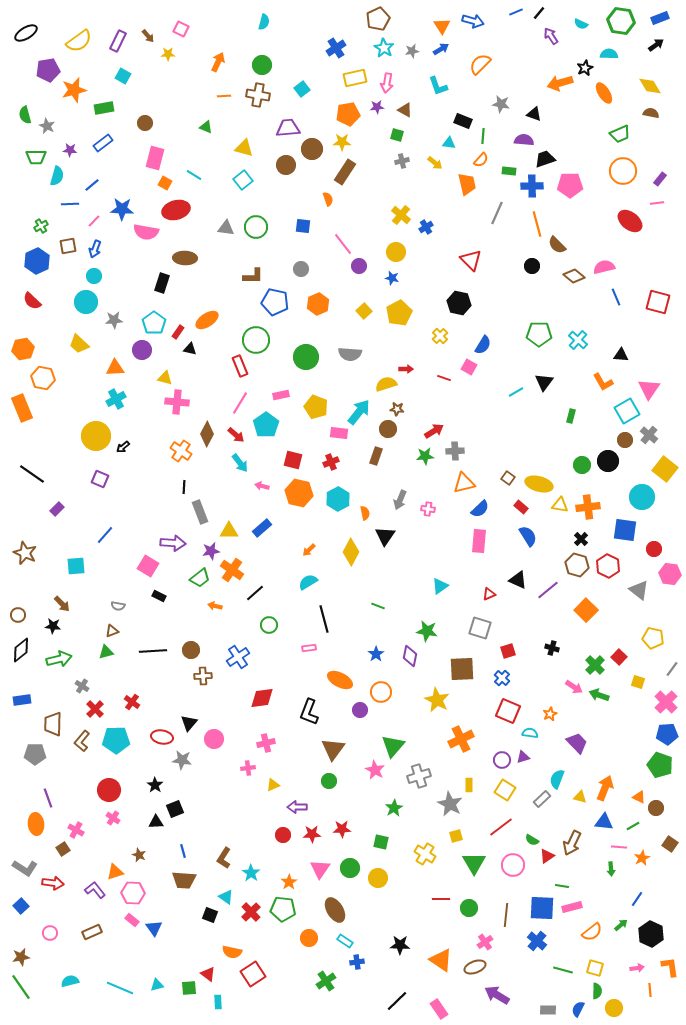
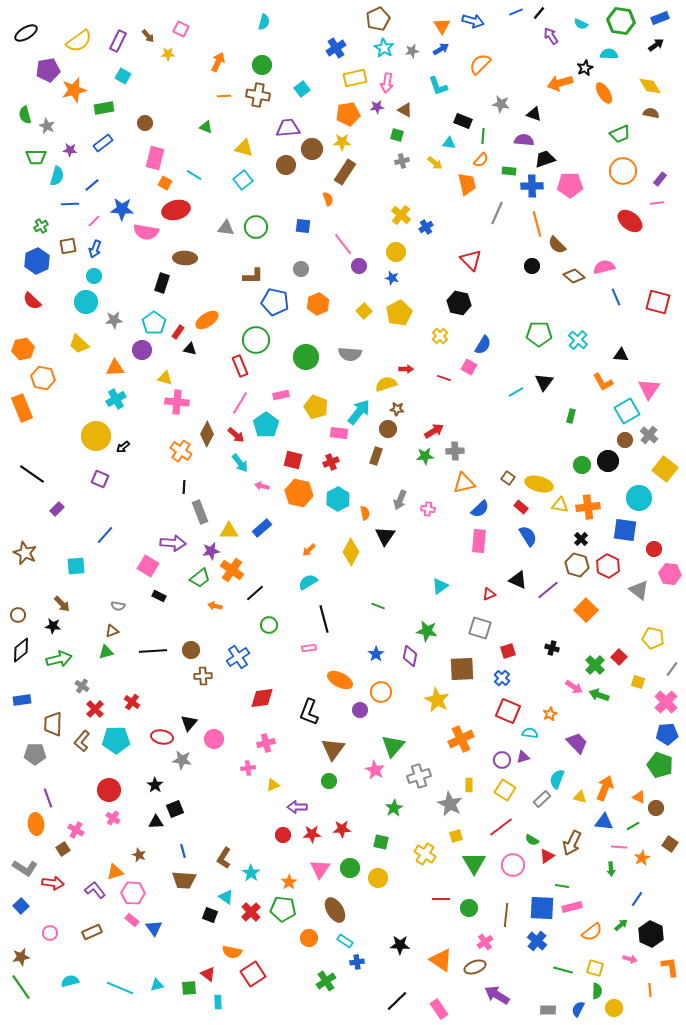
cyan circle at (642, 497): moved 3 px left, 1 px down
pink arrow at (637, 968): moved 7 px left, 9 px up; rotated 24 degrees clockwise
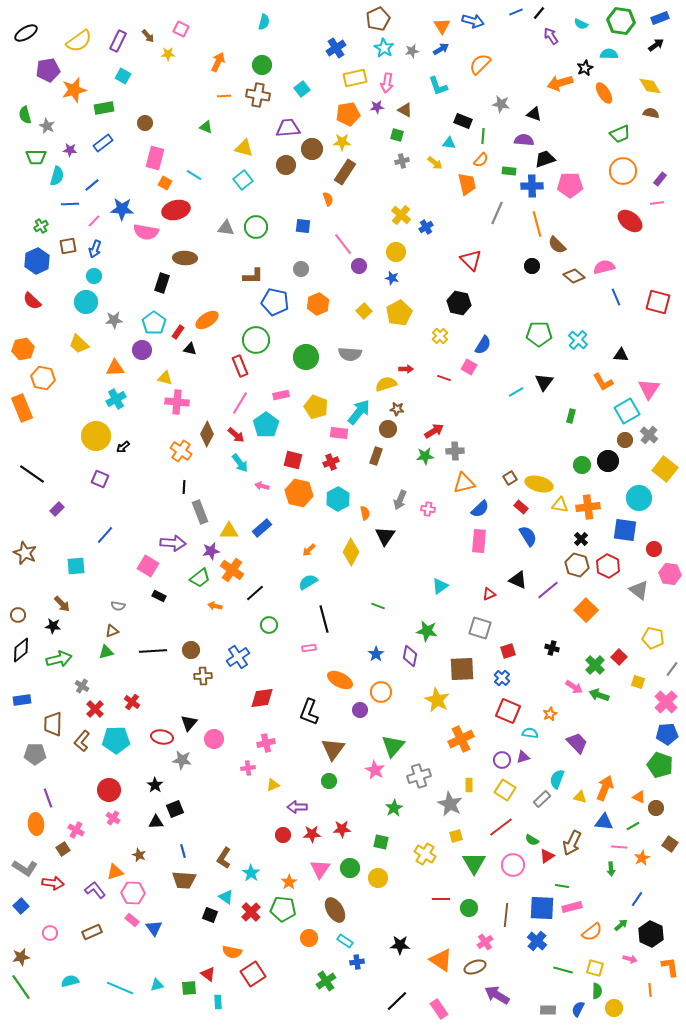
brown square at (508, 478): moved 2 px right; rotated 24 degrees clockwise
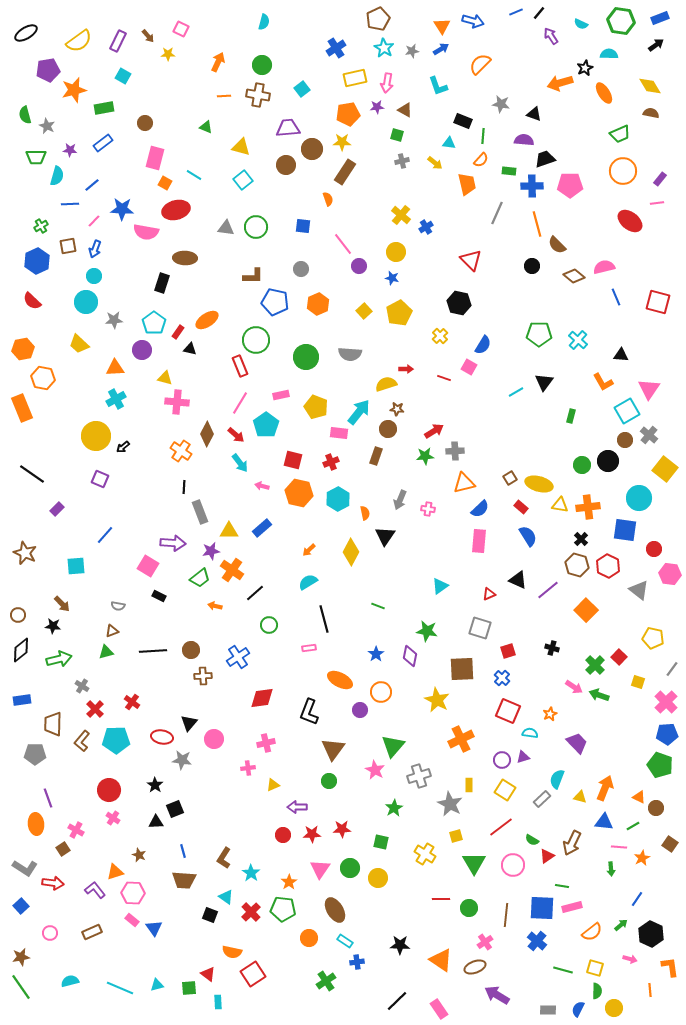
yellow triangle at (244, 148): moved 3 px left, 1 px up
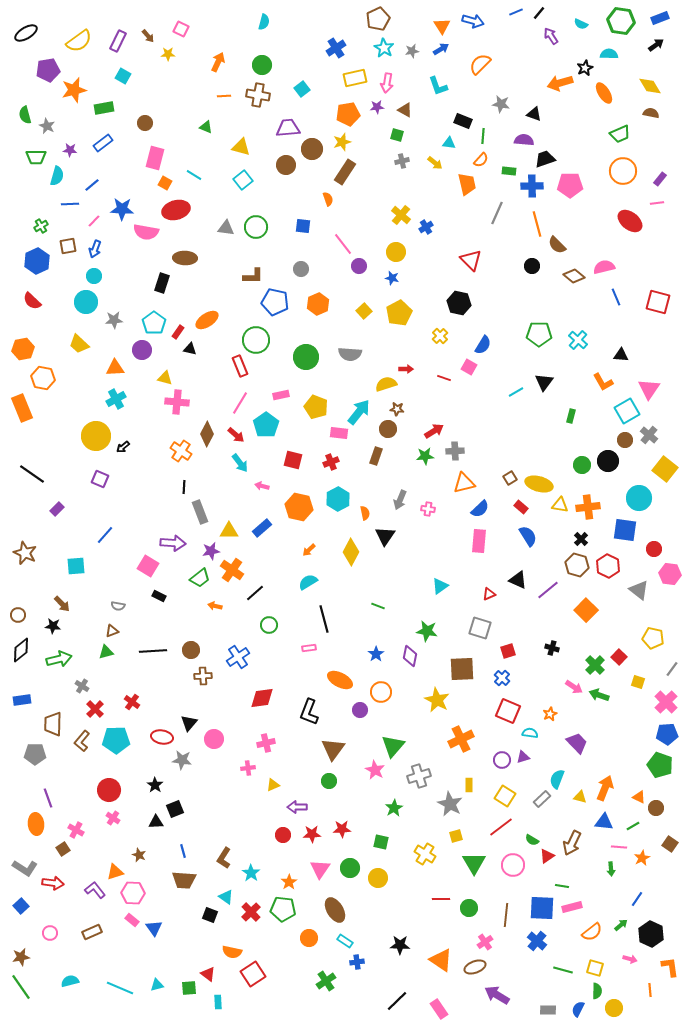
yellow star at (342, 142): rotated 18 degrees counterclockwise
orange hexagon at (299, 493): moved 14 px down
yellow square at (505, 790): moved 6 px down
